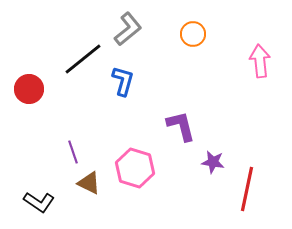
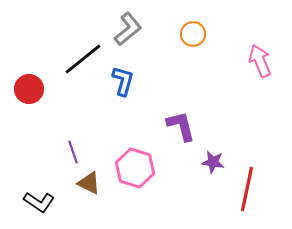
pink arrow: rotated 16 degrees counterclockwise
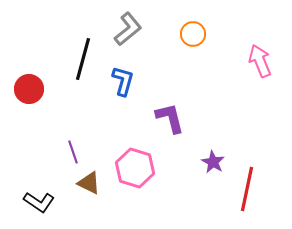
black line: rotated 36 degrees counterclockwise
purple L-shape: moved 11 px left, 8 px up
purple star: rotated 20 degrees clockwise
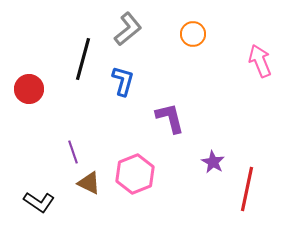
pink hexagon: moved 6 px down; rotated 21 degrees clockwise
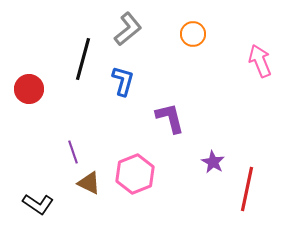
black L-shape: moved 1 px left, 2 px down
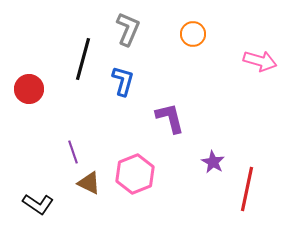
gray L-shape: rotated 28 degrees counterclockwise
pink arrow: rotated 128 degrees clockwise
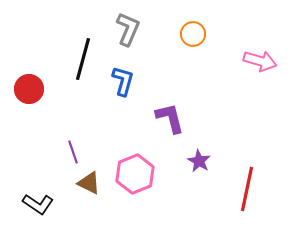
purple star: moved 14 px left, 1 px up
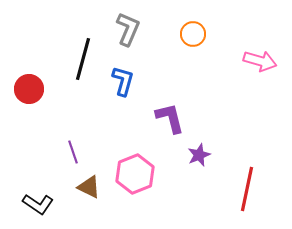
purple star: moved 6 px up; rotated 20 degrees clockwise
brown triangle: moved 4 px down
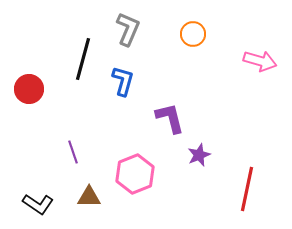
brown triangle: moved 10 px down; rotated 25 degrees counterclockwise
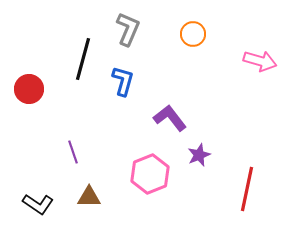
purple L-shape: rotated 24 degrees counterclockwise
pink hexagon: moved 15 px right
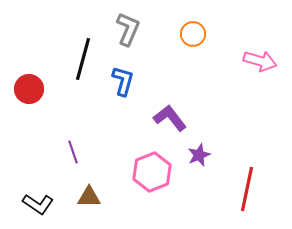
pink hexagon: moved 2 px right, 2 px up
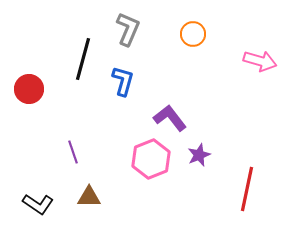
pink hexagon: moved 1 px left, 13 px up
